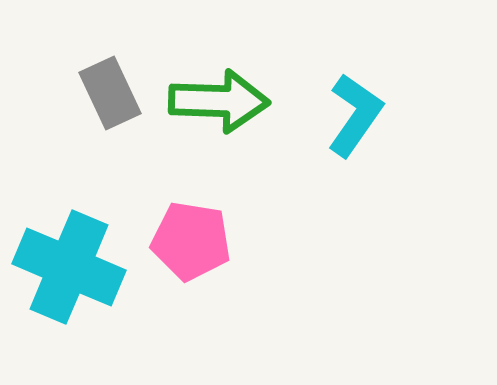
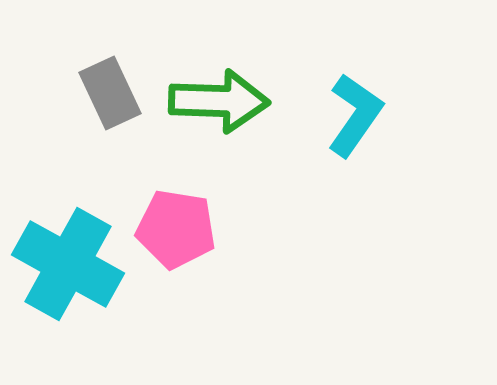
pink pentagon: moved 15 px left, 12 px up
cyan cross: moved 1 px left, 3 px up; rotated 6 degrees clockwise
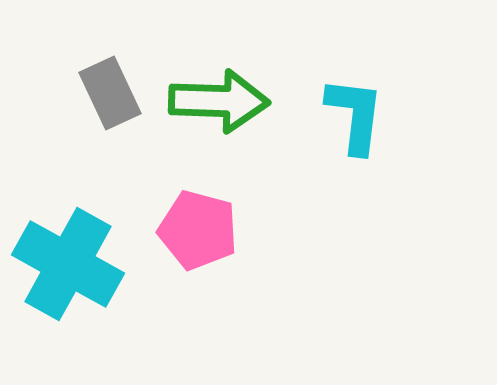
cyan L-shape: rotated 28 degrees counterclockwise
pink pentagon: moved 22 px right, 1 px down; rotated 6 degrees clockwise
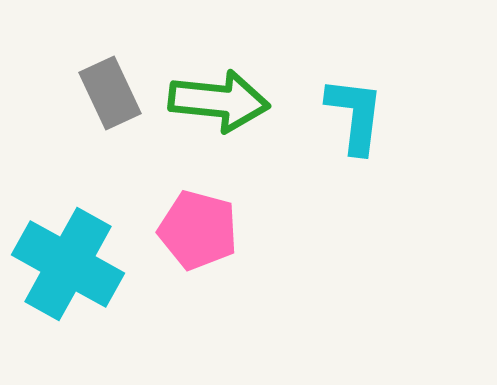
green arrow: rotated 4 degrees clockwise
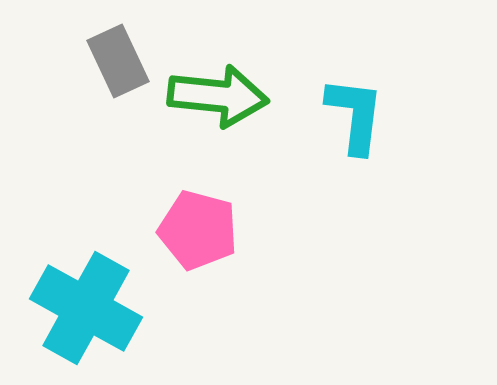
gray rectangle: moved 8 px right, 32 px up
green arrow: moved 1 px left, 5 px up
cyan cross: moved 18 px right, 44 px down
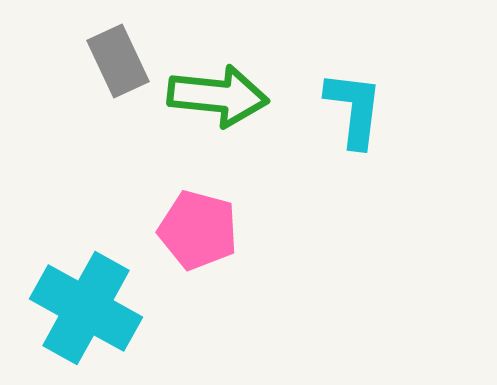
cyan L-shape: moved 1 px left, 6 px up
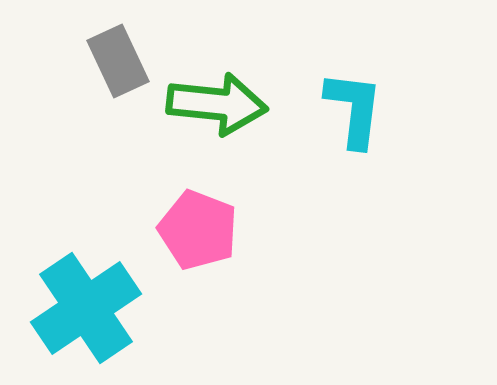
green arrow: moved 1 px left, 8 px down
pink pentagon: rotated 6 degrees clockwise
cyan cross: rotated 27 degrees clockwise
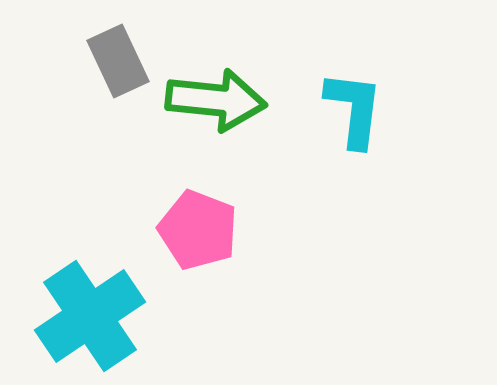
green arrow: moved 1 px left, 4 px up
cyan cross: moved 4 px right, 8 px down
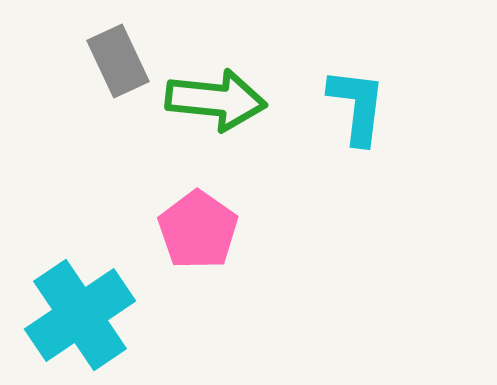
cyan L-shape: moved 3 px right, 3 px up
pink pentagon: rotated 14 degrees clockwise
cyan cross: moved 10 px left, 1 px up
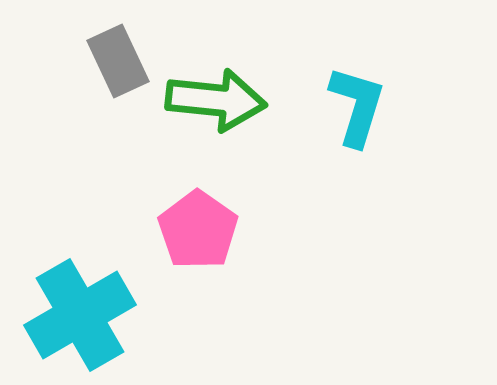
cyan L-shape: rotated 10 degrees clockwise
cyan cross: rotated 4 degrees clockwise
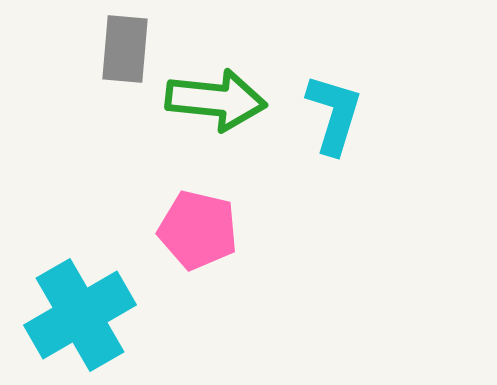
gray rectangle: moved 7 px right, 12 px up; rotated 30 degrees clockwise
cyan L-shape: moved 23 px left, 8 px down
pink pentagon: rotated 22 degrees counterclockwise
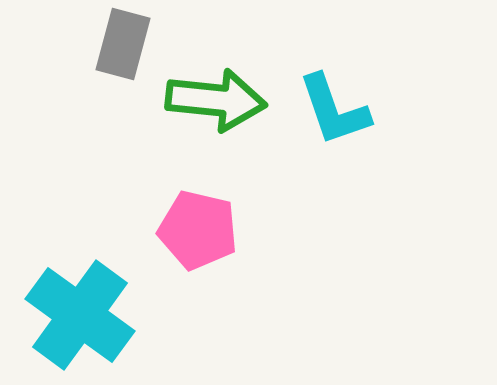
gray rectangle: moved 2 px left, 5 px up; rotated 10 degrees clockwise
cyan L-shape: moved 4 px up; rotated 144 degrees clockwise
cyan cross: rotated 24 degrees counterclockwise
